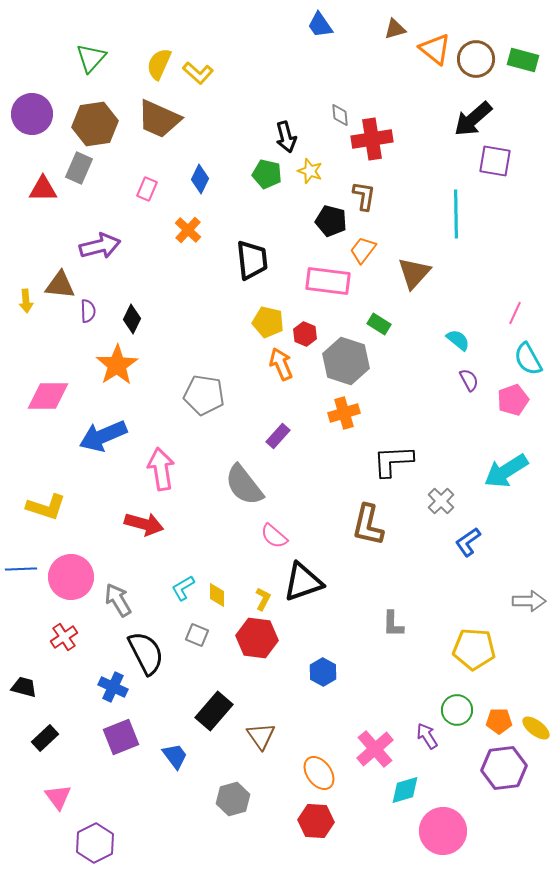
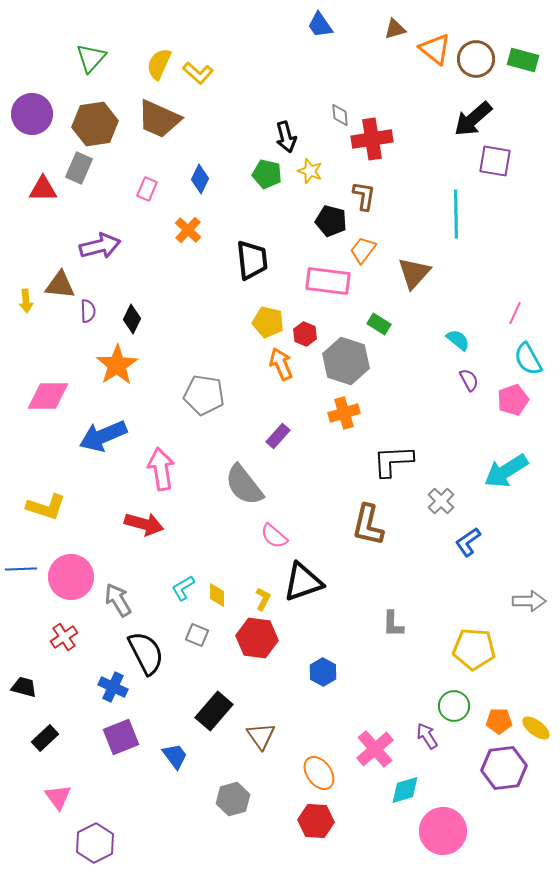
green circle at (457, 710): moved 3 px left, 4 px up
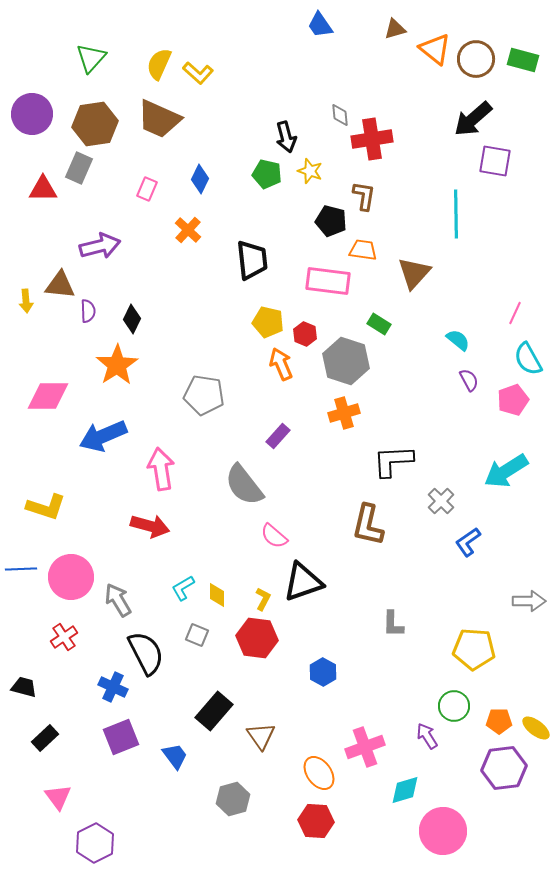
orange trapezoid at (363, 250): rotated 60 degrees clockwise
red arrow at (144, 524): moved 6 px right, 2 px down
pink cross at (375, 749): moved 10 px left, 2 px up; rotated 21 degrees clockwise
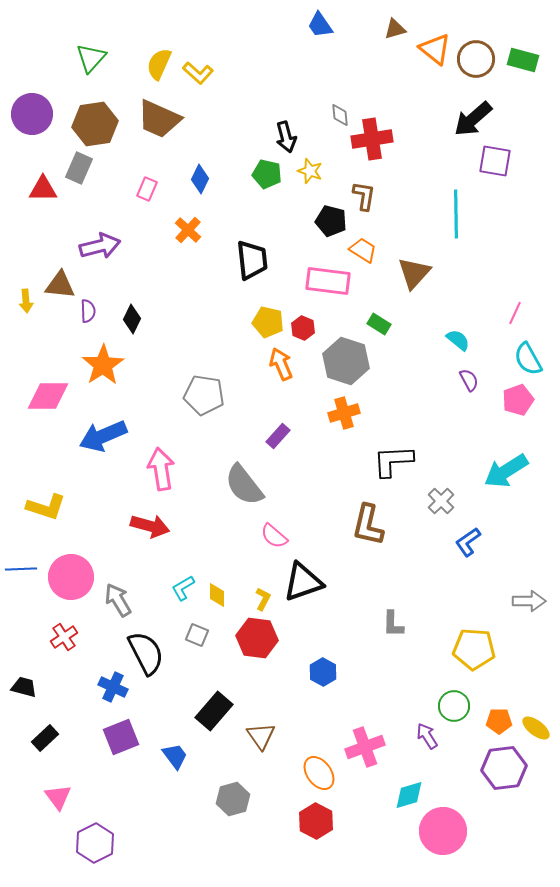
orange trapezoid at (363, 250): rotated 24 degrees clockwise
red hexagon at (305, 334): moved 2 px left, 6 px up
orange star at (117, 365): moved 14 px left
pink pentagon at (513, 400): moved 5 px right
cyan diamond at (405, 790): moved 4 px right, 5 px down
red hexagon at (316, 821): rotated 24 degrees clockwise
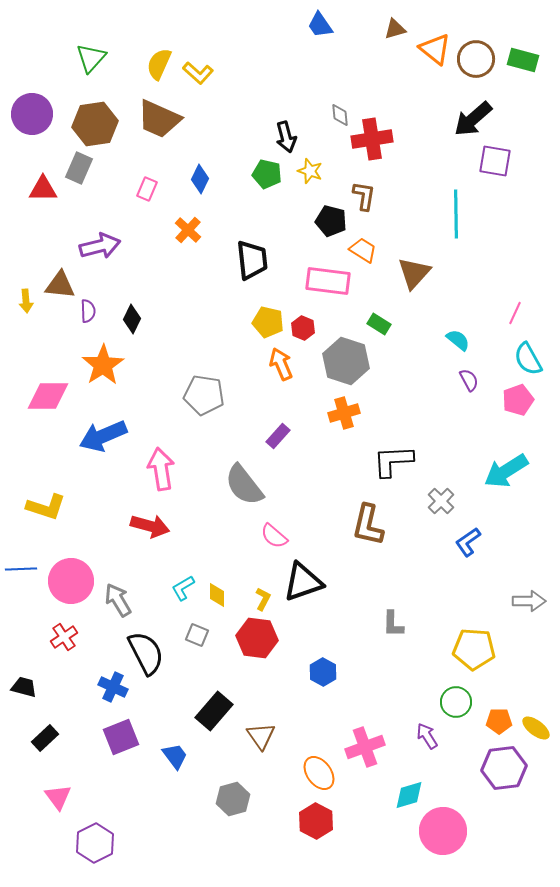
pink circle at (71, 577): moved 4 px down
green circle at (454, 706): moved 2 px right, 4 px up
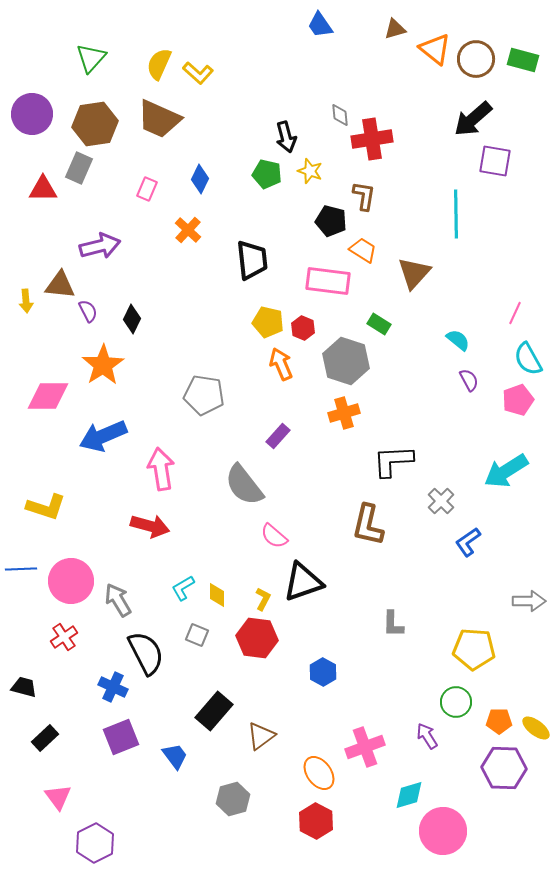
purple semicircle at (88, 311): rotated 25 degrees counterclockwise
brown triangle at (261, 736): rotated 28 degrees clockwise
purple hexagon at (504, 768): rotated 9 degrees clockwise
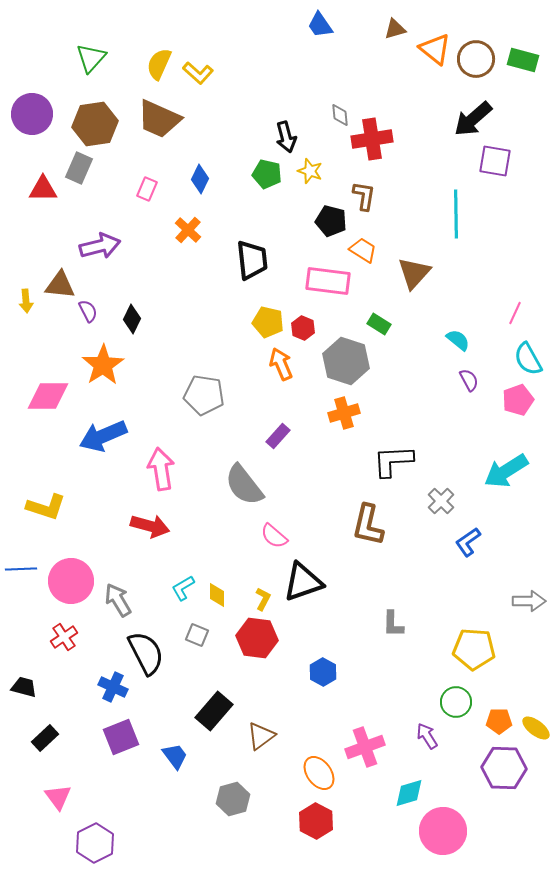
cyan diamond at (409, 795): moved 2 px up
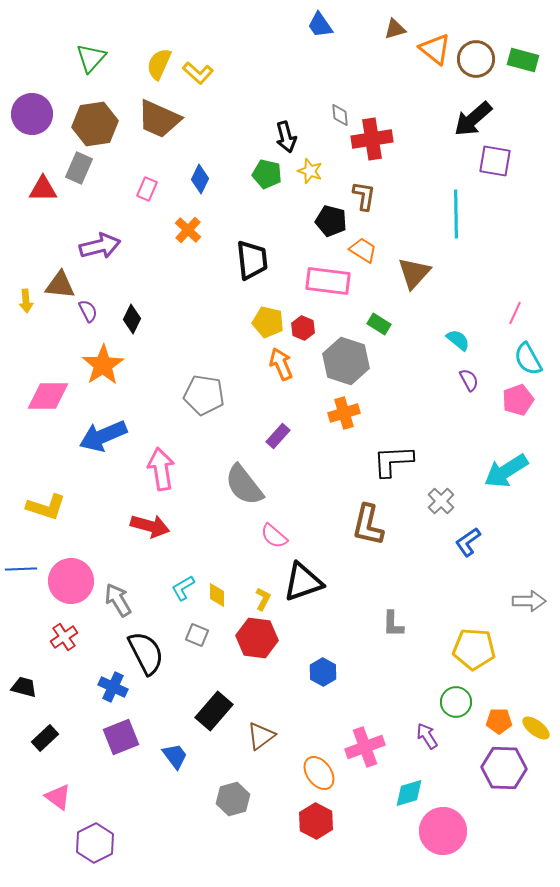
pink triangle at (58, 797): rotated 16 degrees counterclockwise
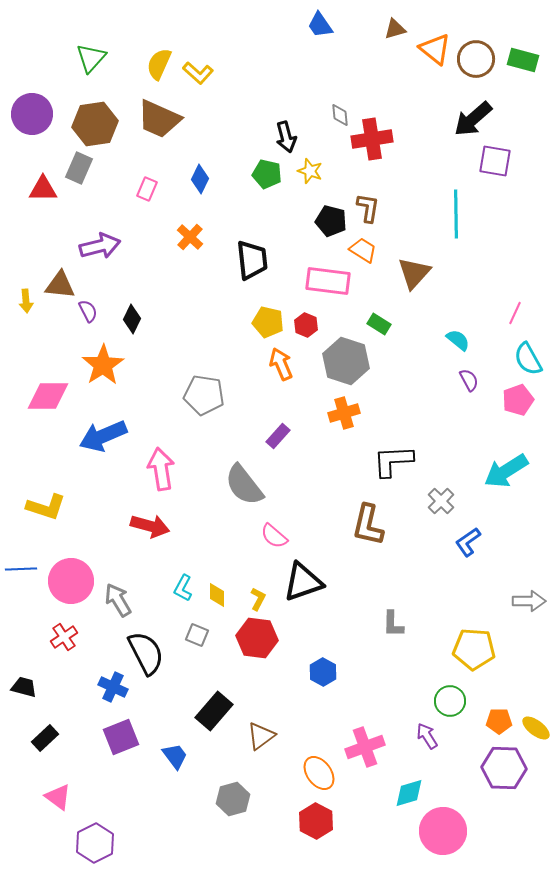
brown L-shape at (364, 196): moved 4 px right, 12 px down
orange cross at (188, 230): moved 2 px right, 7 px down
red hexagon at (303, 328): moved 3 px right, 3 px up
cyan L-shape at (183, 588): rotated 32 degrees counterclockwise
yellow L-shape at (263, 599): moved 5 px left
green circle at (456, 702): moved 6 px left, 1 px up
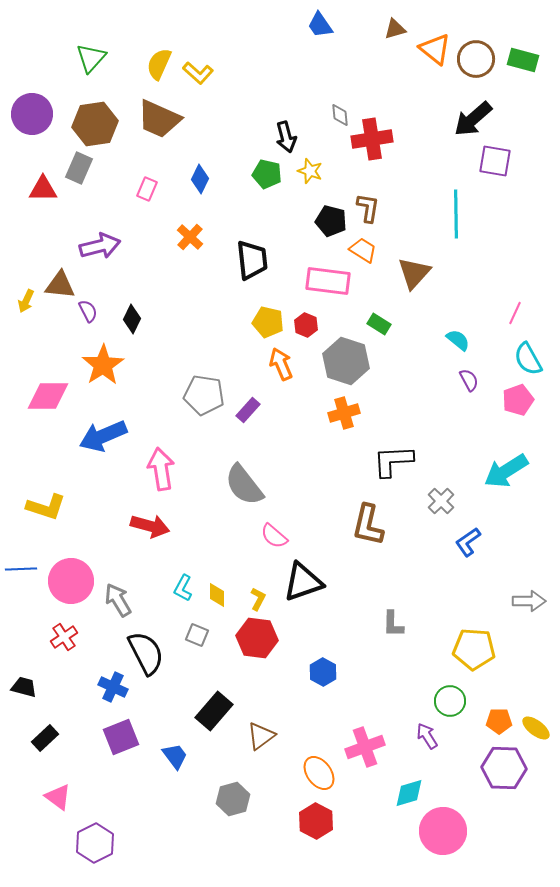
yellow arrow at (26, 301): rotated 30 degrees clockwise
purple rectangle at (278, 436): moved 30 px left, 26 px up
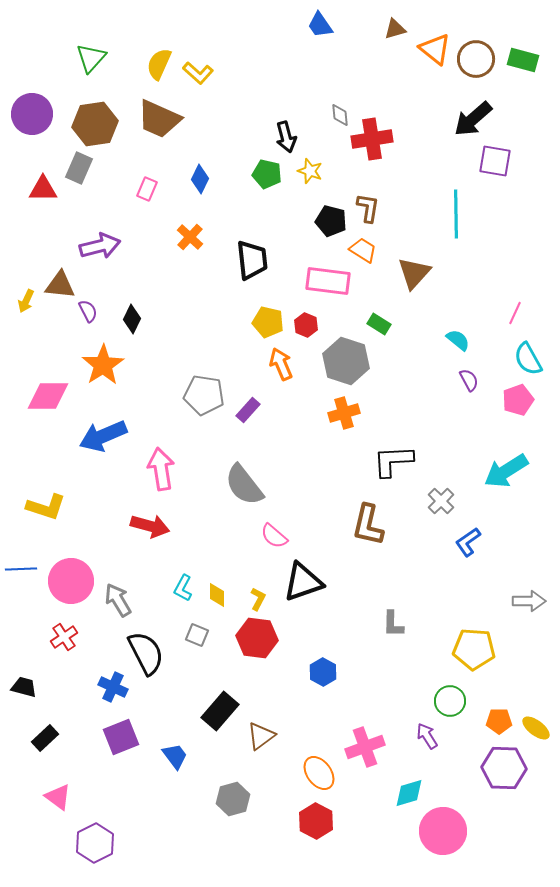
black rectangle at (214, 711): moved 6 px right
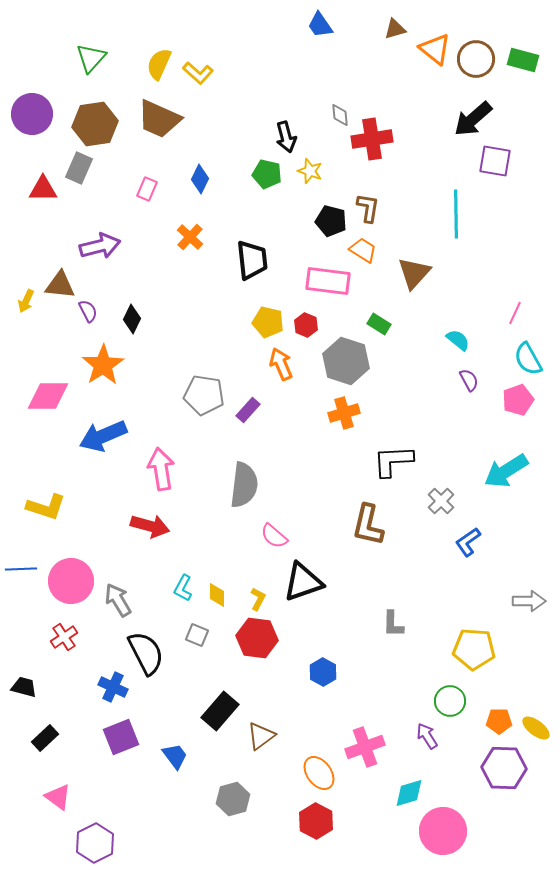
gray semicircle at (244, 485): rotated 135 degrees counterclockwise
